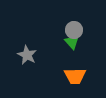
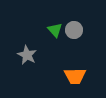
green triangle: moved 17 px left, 12 px up
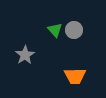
gray star: moved 2 px left; rotated 12 degrees clockwise
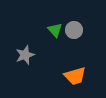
gray star: rotated 12 degrees clockwise
orange trapezoid: rotated 15 degrees counterclockwise
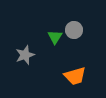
green triangle: moved 7 px down; rotated 14 degrees clockwise
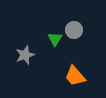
green triangle: moved 2 px down
orange trapezoid: rotated 65 degrees clockwise
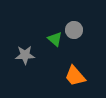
green triangle: rotated 21 degrees counterclockwise
gray star: rotated 18 degrees clockwise
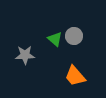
gray circle: moved 6 px down
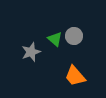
gray star: moved 6 px right, 3 px up; rotated 18 degrees counterclockwise
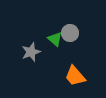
gray circle: moved 4 px left, 3 px up
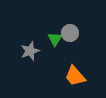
green triangle: rotated 21 degrees clockwise
gray star: moved 1 px left, 1 px up
